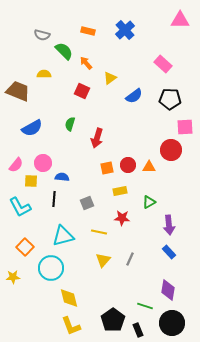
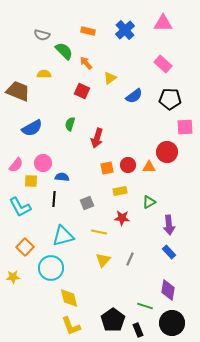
pink triangle at (180, 20): moved 17 px left, 3 px down
red circle at (171, 150): moved 4 px left, 2 px down
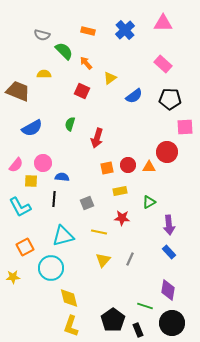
orange square at (25, 247): rotated 18 degrees clockwise
yellow L-shape at (71, 326): rotated 40 degrees clockwise
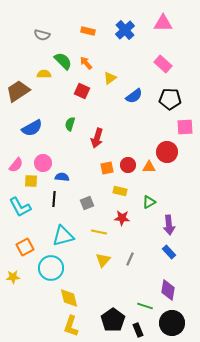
green semicircle at (64, 51): moved 1 px left, 10 px down
brown trapezoid at (18, 91): rotated 55 degrees counterclockwise
yellow rectangle at (120, 191): rotated 24 degrees clockwise
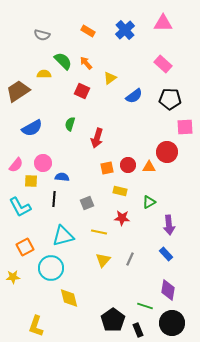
orange rectangle at (88, 31): rotated 16 degrees clockwise
blue rectangle at (169, 252): moved 3 px left, 2 px down
yellow L-shape at (71, 326): moved 35 px left
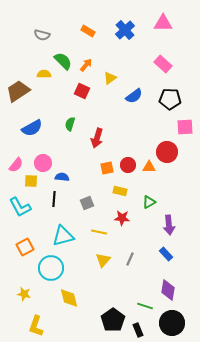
orange arrow at (86, 63): moved 2 px down; rotated 80 degrees clockwise
yellow star at (13, 277): moved 11 px right, 17 px down; rotated 16 degrees clockwise
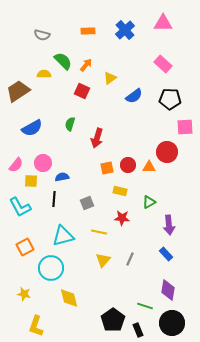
orange rectangle at (88, 31): rotated 32 degrees counterclockwise
blue semicircle at (62, 177): rotated 16 degrees counterclockwise
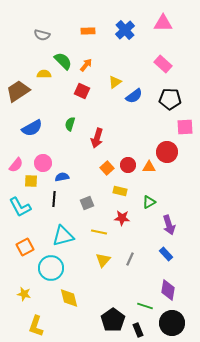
yellow triangle at (110, 78): moved 5 px right, 4 px down
orange square at (107, 168): rotated 32 degrees counterclockwise
purple arrow at (169, 225): rotated 12 degrees counterclockwise
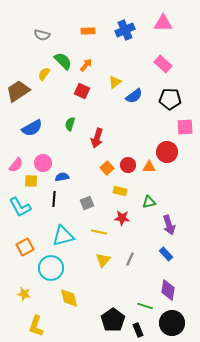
blue cross at (125, 30): rotated 18 degrees clockwise
yellow semicircle at (44, 74): rotated 56 degrees counterclockwise
green triangle at (149, 202): rotated 16 degrees clockwise
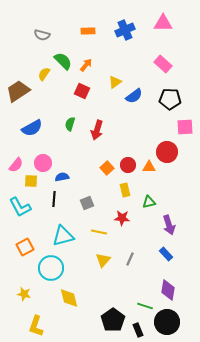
red arrow at (97, 138): moved 8 px up
yellow rectangle at (120, 191): moved 5 px right, 1 px up; rotated 64 degrees clockwise
black circle at (172, 323): moved 5 px left, 1 px up
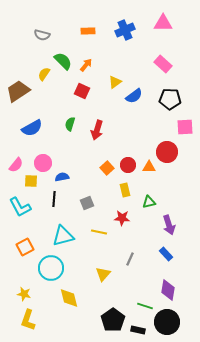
yellow triangle at (103, 260): moved 14 px down
yellow L-shape at (36, 326): moved 8 px left, 6 px up
black rectangle at (138, 330): rotated 56 degrees counterclockwise
